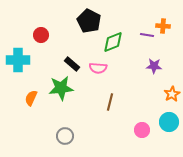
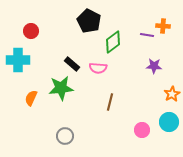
red circle: moved 10 px left, 4 px up
green diamond: rotated 15 degrees counterclockwise
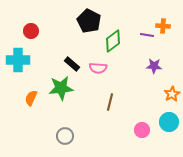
green diamond: moved 1 px up
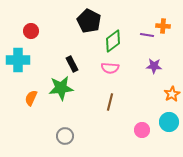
black rectangle: rotated 21 degrees clockwise
pink semicircle: moved 12 px right
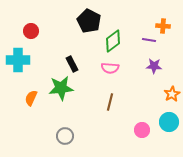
purple line: moved 2 px right, 5 px down
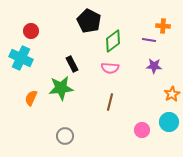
cyan cross: moved 3 px right, 2 px up; rotated 25 degrees clockwise
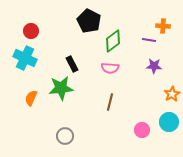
cyan cross: moved 4 px right
